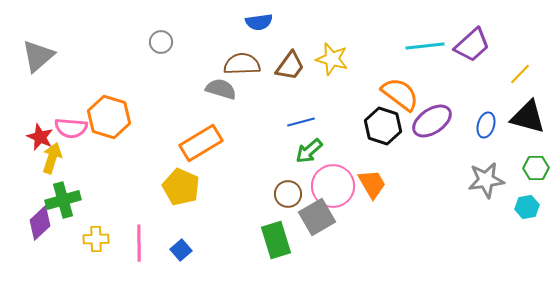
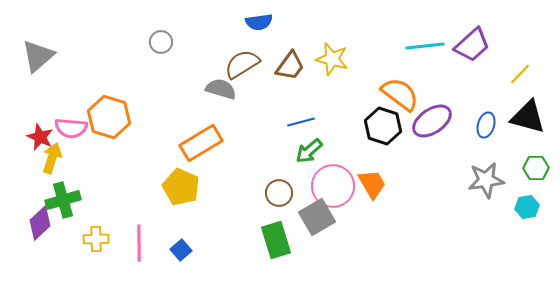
brown semicircle: rotated 30 degrees counterclockwise
brown circle: moved 9 px left, 1 px up
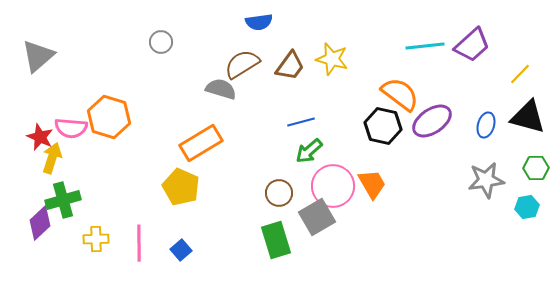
black hexagon: rotated 6 degrees counterclockwise
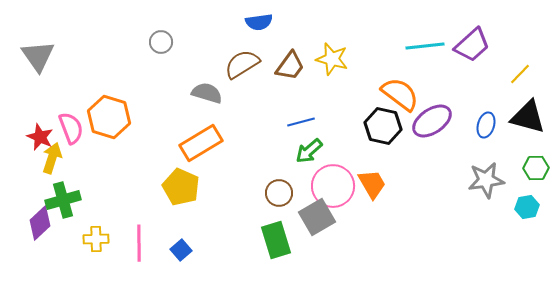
gray triangle: rotated 24 degrees counterclockwise
gray semicircle: moved 14 px left, 4 px down
pink semicircle: rotated 116 degrees counterclockwise
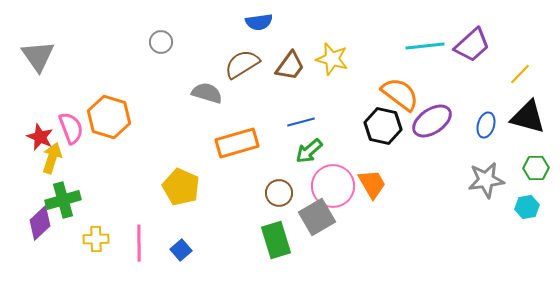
orange rectangle: moved 36 px right; rotated 15 degrees clockwise
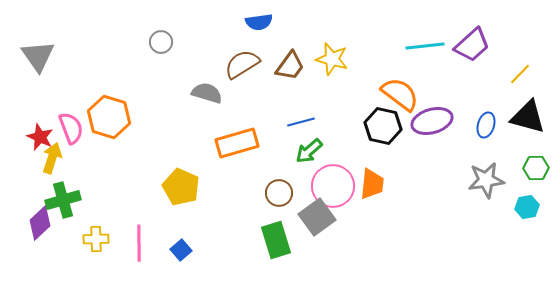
purple ellipse: rotated 18 degrees clockwise
orange trapezoid: rotated 36 degrees clockwise
gray square: rotated 6 degrees counterclockwise
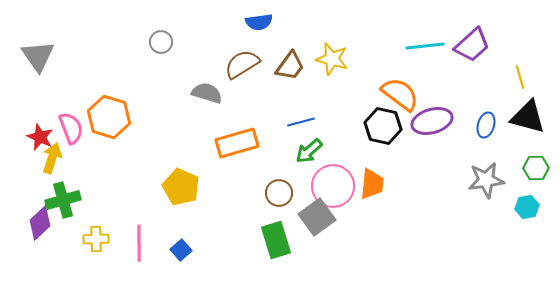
yellow line: moved 3 px down; rotated 60 degrees counterclockwise
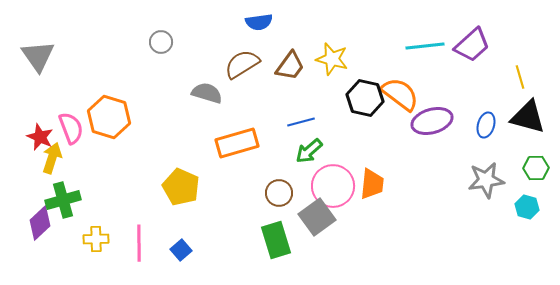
black hexagon: moved 18 px left, 28 px up
cyan hexagon: rotated 25 degrees clockwise
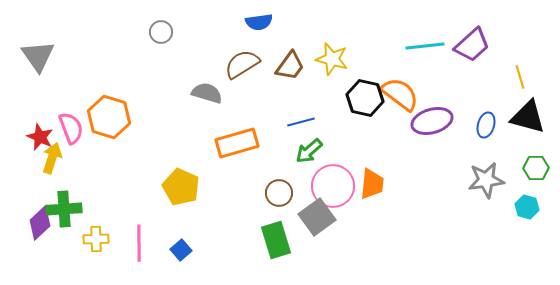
gray circle: moved 10 px up
green cross: moved 1 px right, 9 px down; rotated 12 degrees clockwise
